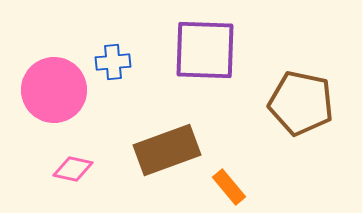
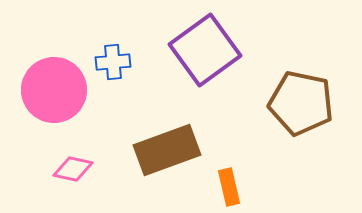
purple square: rotated 38 degrees counterclockwise
orange rectangle: rotated 27 degrees clockwise
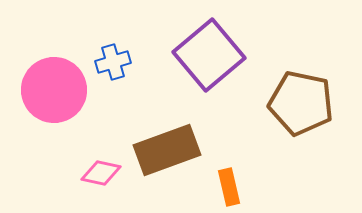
purple square: moved 4 px right, 5 px down; rotated 4 degrees counterclockwise
blue cross: rotated 12 degrees counterclockwise
pink diamond: moved 28 px right, 4 px down
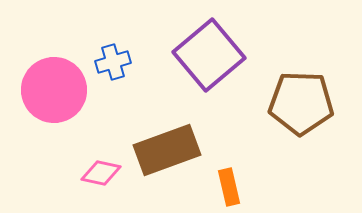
brown pentagon: rotated 10 degrees counterclockwise
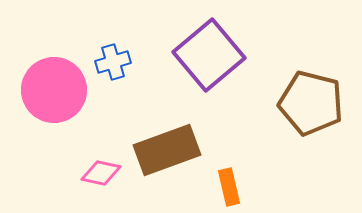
brown pentagon: moved 10 px right; rotated 12 degrees clockwise
